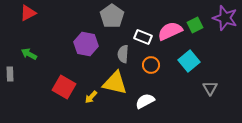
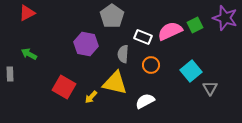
red triangle: moved 1 px left
cyan square: moved 2 px right, 10 px down
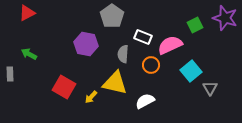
pink semicircle: moved 14 px down
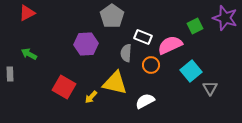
green square: moved 1 px down
purple hexagon: rotated 15 degrees counterclockwise
gray semicircle: moved 3 px right, 1 px up
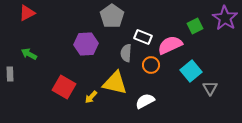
purple star: rotated 15 degrees clockwise
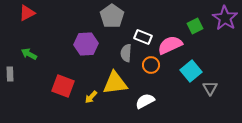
yellow triangle: rotated 20 degrees counterclockwise
red square: moved 1 px left, 1 px up; rotated 10 degrees counterclockwise
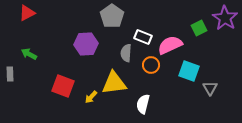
green square: moved 4 px right, 2 px down
cyan square: moved 2 px left; rotated 30 degrees counterclockwise
yellow triangle: moved 1 px left
white semicircle: moved 2 px left, 3 px down; rotated 48 degrees counterclockwise
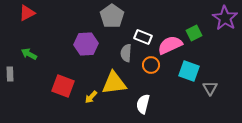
green square: moved 5 px left, 5 px down
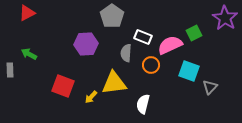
gray rectangle: moved 4 px up
gray triangle: moved 1 px up; rotated 14 degrees clockwise
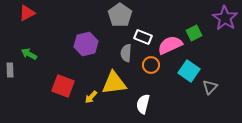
gray pentagon: moved 8 px right, 1 px up
purple hexagon: rotated 10 degrees counterclockwise
cyan square: rotated 15 degrees clockwise
